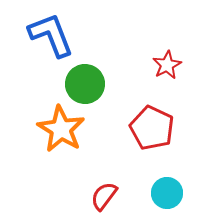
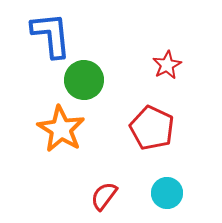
blue L-shape: rotated 15 degrees clockwise
green circle: moved 1 px left, 4 px up
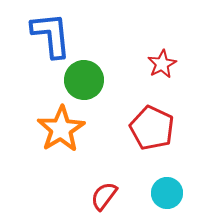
red star: moved 5 px left, 1 px up
orange star: rotated 9 degrees clockwise
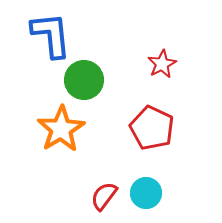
cyan circle: moved 21 px left
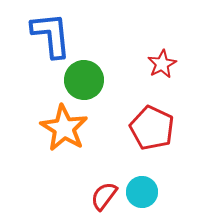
orange star: moved 3 px right, 1 px up; rotated 9 degrees counterclockwise
cyan circle: moved 4 px left, 1 px up
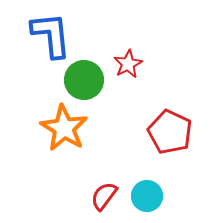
red star: moved 34 px left
red pentagon: moved 18 px right, 4 px down
cyan circle: moved 5 px right, 4 px down
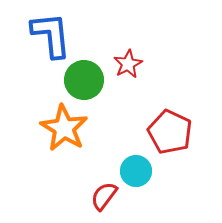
cyan circle: moved 11 px left, 25 px up
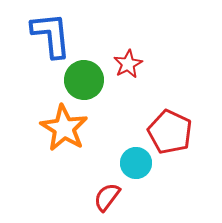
cyan circle: moved 8 px up
red semicircle: moved 3 px right, 1 px down
